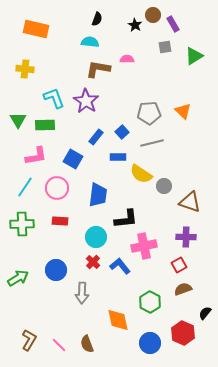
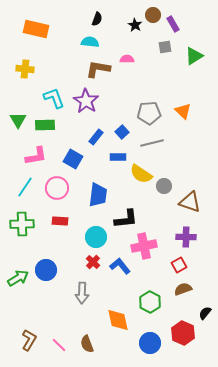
blue circle at (56, 270): moved 10 px left
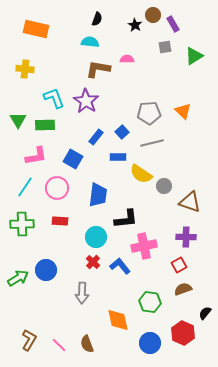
green hexagon at (150, 302): rotated 20 degrees counterclockwise
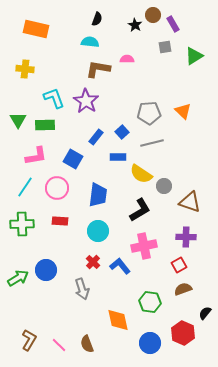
black L-shape at (126, 219): moved 14 px right, 9 px up; rotated 25 degrees counterclockwise
cyan circle at (96, 237): moved 2 px right, 6 px up
gray arrow at (82, 293): moved 4 px up; rotated 20 degrees counterclockwise
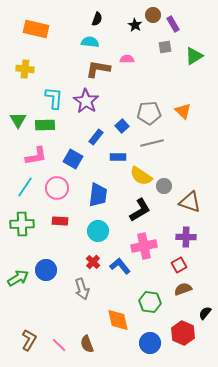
cyan L-shape at (54, 98): rotated 25 degrees clockwise
blue square at (122, 132): moved 6 px up
yellow semicircle at (141, 174): moved 2 px down
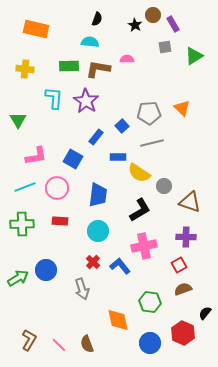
orange triangle at (183, 111): moved 1 px left, 3 px up
green rectangle at (45, 125): moved 24 px right, 59 px up
yellow semicircle at (141, 176): moved 2 px left, 3 px up
cyan line at (25, 187): rotated 35 degrees clockwise
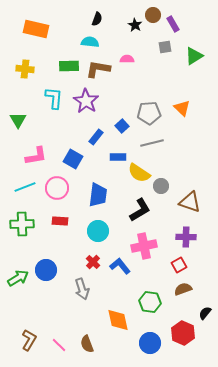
gray circle at (164, 186): moved 3 px left
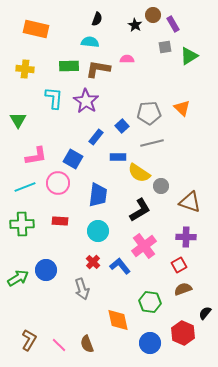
green triangle at (194, 56): moved 5 px left
pink circle at (57, 188): moved 1 px right, 5 px up
pink cross at (144, 246): rotated 25 degrees counterclockwise
